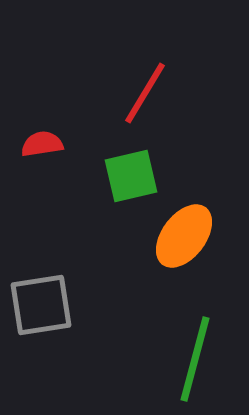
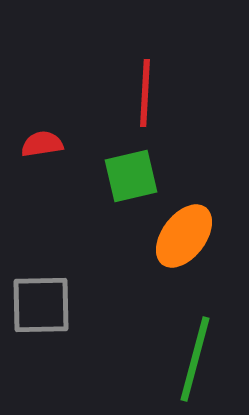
red line: rotated 28 degrees counterclockwise
gray square: rotated 8 degrees clockwise
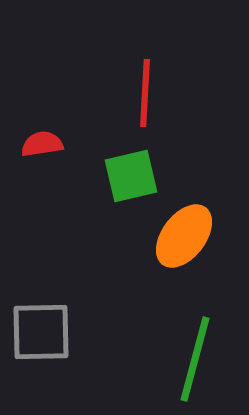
gray square: moved 27 px down
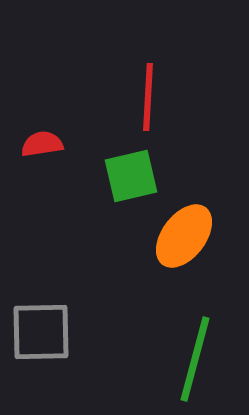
red line: moved 3 px right, 4 px down
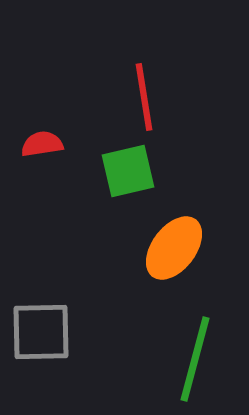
red line: moved 4 px left; rotated 12 degrees counterclockwise
green square: moved 3 px left, 5 px up
orange ellipse: moved 10 px left, 12 px down
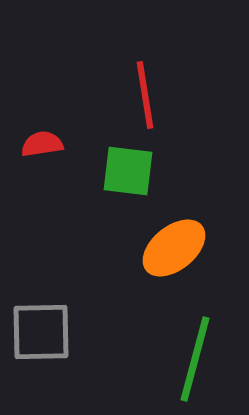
red line: moved 1 px right, 2 px up
green square: rotated 20 degrees clockwise
orange ellipse: rotated 14 degrees clockwise
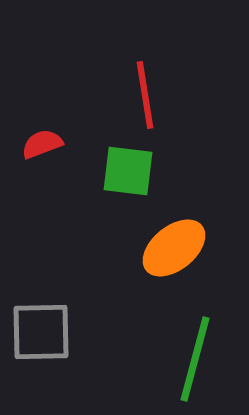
red semicircle: rotated 12 degrees counterclockwise
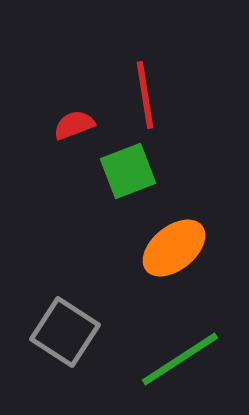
red semicircle: moved 32 px right, 19 px up
green square: rotated 28 degrees counterclockwise
gray square: moved 24 px right; rotated 34 degrees clockwise
green line: moved 15 px left; rotated 42 degrees clockwise
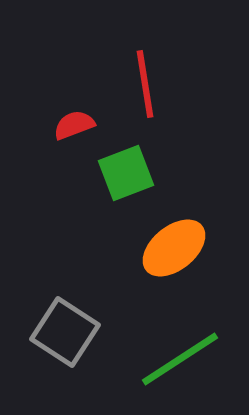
red line: moved 11 px up
green square: moved 2 px left, 2 px down
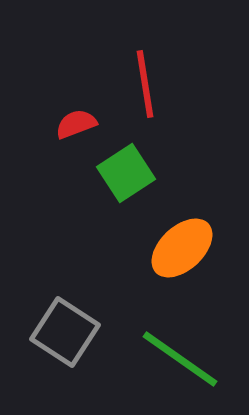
red semicircle: moved 2 px right, 1 px up
green square: rotated 12 degrees counterclockwise
orange ellipse: moved 8 px right; rotated 4 degrees counterclockwise
green line: rotated 68 degrees clockwise
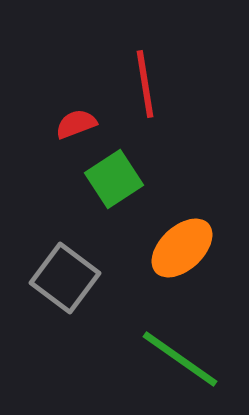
green square: moved 12 px left, 6 px down
gray square: moved 54 px up; rotated 4 degrees clockwise
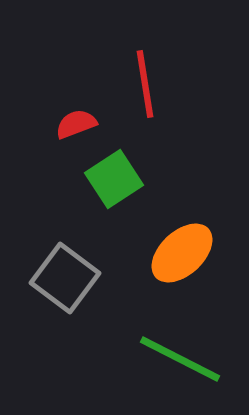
orange ellipse: moved 5 px down
green line: rotated 8 degrees counterclockwise
